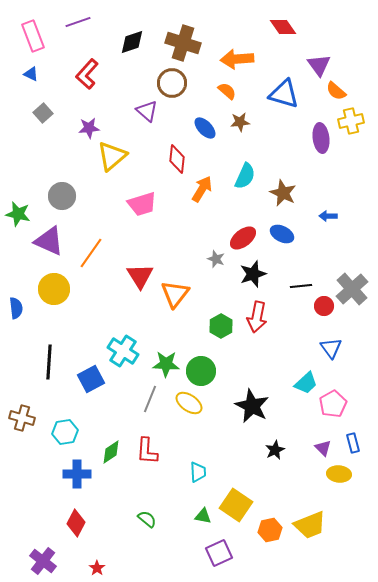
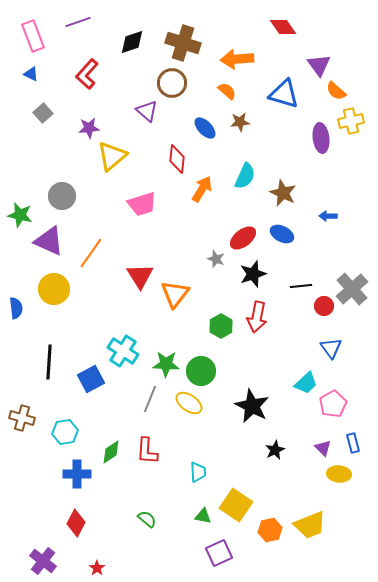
green star at (18, 214): moved 2 px right, 1 px down
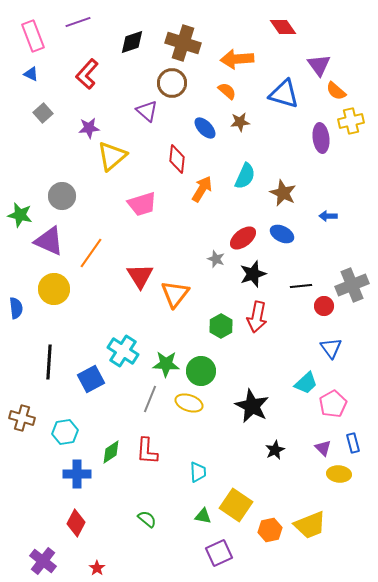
gray cross at (352, 289): moved 4 px up; rotated 20 degrees clockwise
yellow ellipse at (189, 403): rotated 16 degrees counterclockwise
